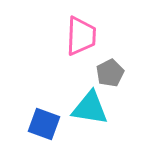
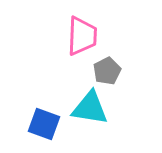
pink trapezoid: moved 1 px right
gray pentagon: moved 3 px left, 2 px up
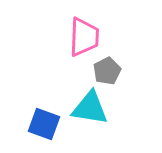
pink trapezoid: moved 2 px right, 1 px down
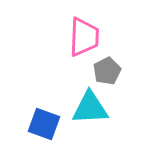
cyan triangle: rotated 12 degrees counterclockwise
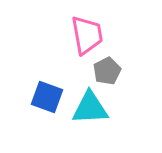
pink trapezoid: moved 3 px right, 2 px up; rotated 12 degrees counterclockwise
blue square: moved 3 px right, 27 px up
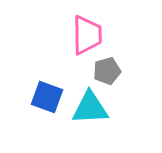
pink trapezoid: rotated 9 degrees clockwise
gray pentagon: rotated 12 degrees clockwise
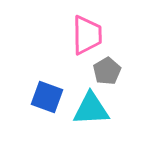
gray pentagon: rotated 16 degrees counterclockwise
cyan triangle: moved 1 px right, 1 px down
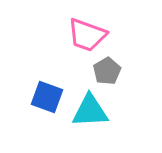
pink trapezoid: rotated 111 degrees clockwise
cyan triangle: moved 1 px left, 2 px down
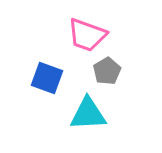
blue square: moved 19 px up
cyan triangle: moved 2 px left, 3 px down
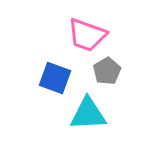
blue square: moved 8 px right
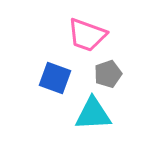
gray pentagon: moved 1 px right, 3 px down; rotated 12 degrees clockwise
cyan triangle: moved 5 px right
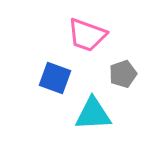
gray pentagon: moved 15 px right
